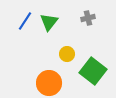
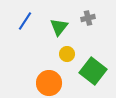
green triangle: moved 10 px right, 5 px down
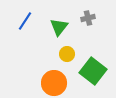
orange circle: moved 5 px right
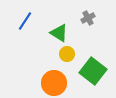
gray cross: rotated 16 degrees counterclockwise
green triangle: moved 6 px down; rotated 36 degrees counterclockwise
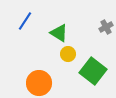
gray cross: moved 18 px right, 9 px down
yellow circle: moved 1 px right
orange circle: moved 15 px left
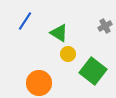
gray cross: moved 1 px left, 1 px up
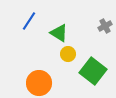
blue line: moved 4 px right
